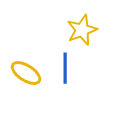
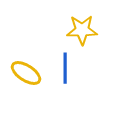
yellow star: rotated 20 degrees clockwise
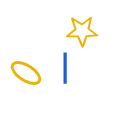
yellow star: moved 1 px down
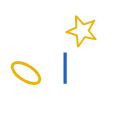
yellow star: rotated 16 degrees clockwise
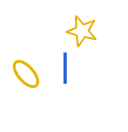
yellow ellipse: moved 1 px down; rotated 16 degrees clockwise
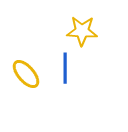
yellow star: rotated 12 degrees counterclockwise
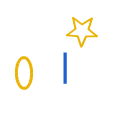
yellow ellipse: moved 2 px left, 1 px up; rotated 40 degrees clockwise
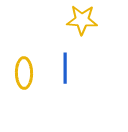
yellow star: moved 11 px up
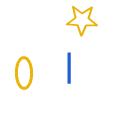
blue line: moved 4 px right
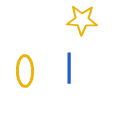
yellow ellipse: moved 1 px right, 2 px up
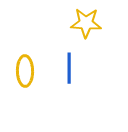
yellow star: moved 4 px right, 3 px down
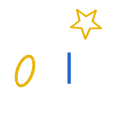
yellow ellipse: rotated 20 degrees clockwise
